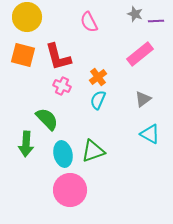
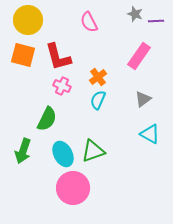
yellow circle: moved 1 px right, 3 px down
pink rectangle: moved 1 px left, 2 px down; rotated 16 degrees counterclockwise
green semicircle: rotated 70 degrees clockwise
green arrow: moved 3 px left, 7 px down; rotated 15 degrees clockwise
cyan ellipse: rotated 15 degrees counterclockwise
pink circle: moved 3 px right, 2 px up
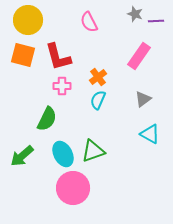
pink cross: rotated 24 degrees counterclockwise
green arrow: moved 1 px left, 5 px down; rotated 30 degrees clockwise
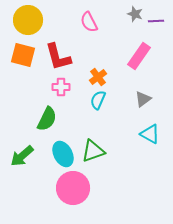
pink cross: moved 1 px left, 1 px down
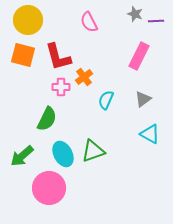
pink rectangle: rotated 8 degrees counterclockwise
orange cross: moved 14 px left
cyan semicircle: moved 8 px right
pink circle: moved 24 px left
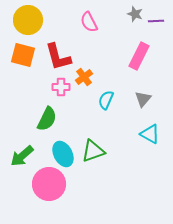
gray triangle: rotated 12 degrees counterclockwise
pink circle: moved 4 px up
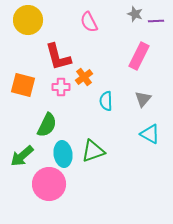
orange square: moved 30 px down
cyan semicircle: moved 1 px down; rotated 24 degrees counterclockwise
green semicircle: moved 6 px down
cyan ellipse: rotated 20 degrees clockwise
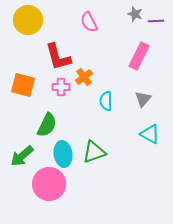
green triangle: moved 1 px right, 1 px down
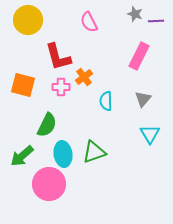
cyan triangle: rotated 30 degrees clockwise
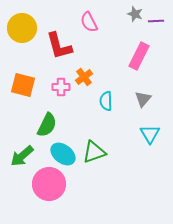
yellow circle: moved 6 px left, 8 px down
red L-shape: moved 1 px right, 11 px up
cyan ellipse: rotated 45 degrees counterclockwise
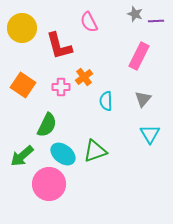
orange square: rotated 20 degrees clockwise
green triangle: moved 1 px right, 1 px up
